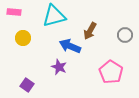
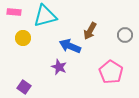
cyan triangle: moved 9 px left
purple square: moved 3 px left, 2 px down
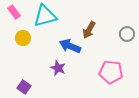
pink rectangle: rotated 48 degrees clockwise
brown arrow: moved 1 px left, 1 px up
gray circle: moved 2 px right, 1 px up
purple star: moved 1 px left, 1 px down
pink pentagon: rotated 25 degrees counterclockwise
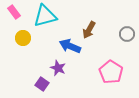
pink pentagon: rotated 25 degrees clockwise
purple square: moved 18 px right, 3 px up
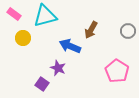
pink rectangle: moved 2 px down; rotated 16 degrees counterclockwise
brown arrow: moved 2 px right
gray circle: moved 1 px right, 3 px up
pink pentagon: moved 6 px right, 1 px up
